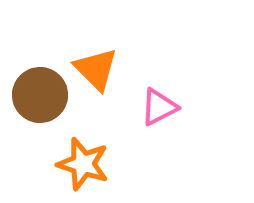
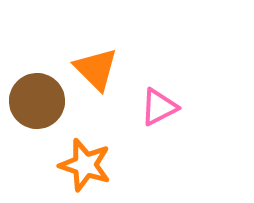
brown circle: moved 3 px left, 6 px down
orange star: moved 2 px right, 1 px down
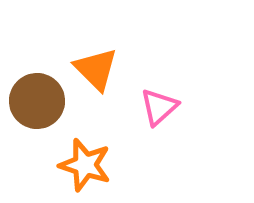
pink triangle: rotated 15 degrees counterclockwise
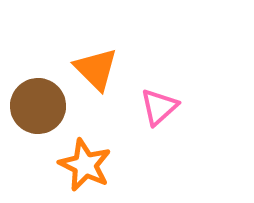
brown circle: moved 1 px right, 5 px down
orange star: rotated 8 degrees clockwise
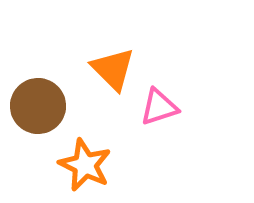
orange triangle: moved 17 px right
pink triangle: rotated 24 degrees clockwise
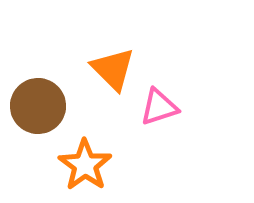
orange star: rotated 10 degrees clockwise
